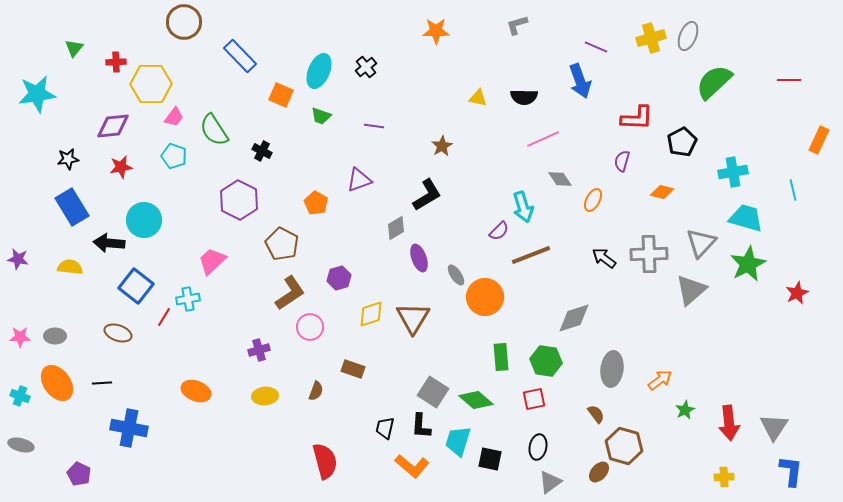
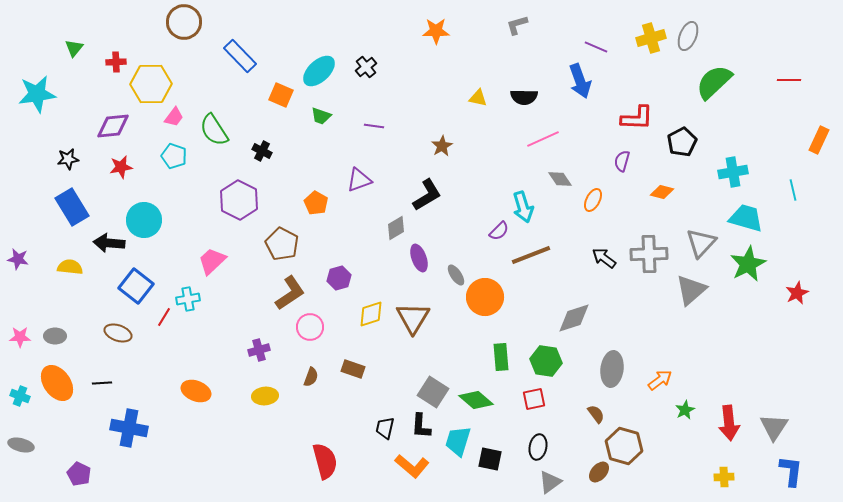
cyan ellipse at (319, 71): rotated 24 degrees clockwise
brown semicircle at (316, 391): moved 5 px left, 14 px up
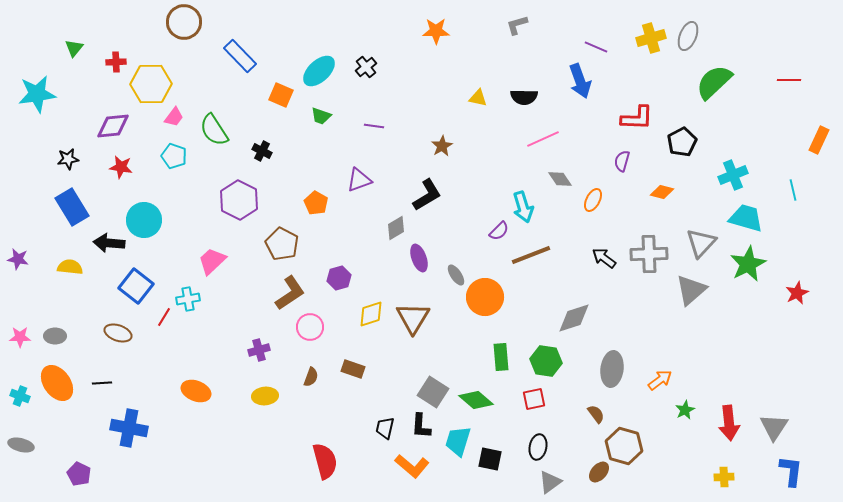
red star at (121, 167): rotated 20 degrees clockwise
cyan cross at (733, 172): moved 3 px down; rotated 12 degrees counterclockwise
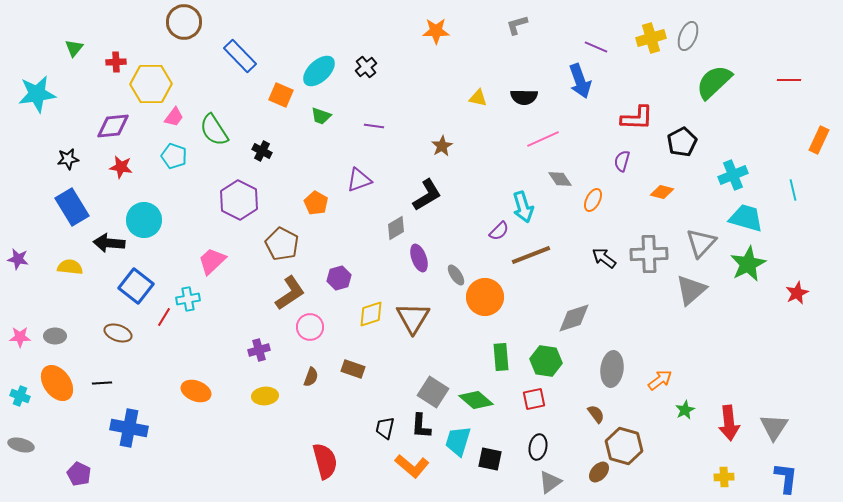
blue L-shape at (791, 471): moved 5 px left, 7 px down
